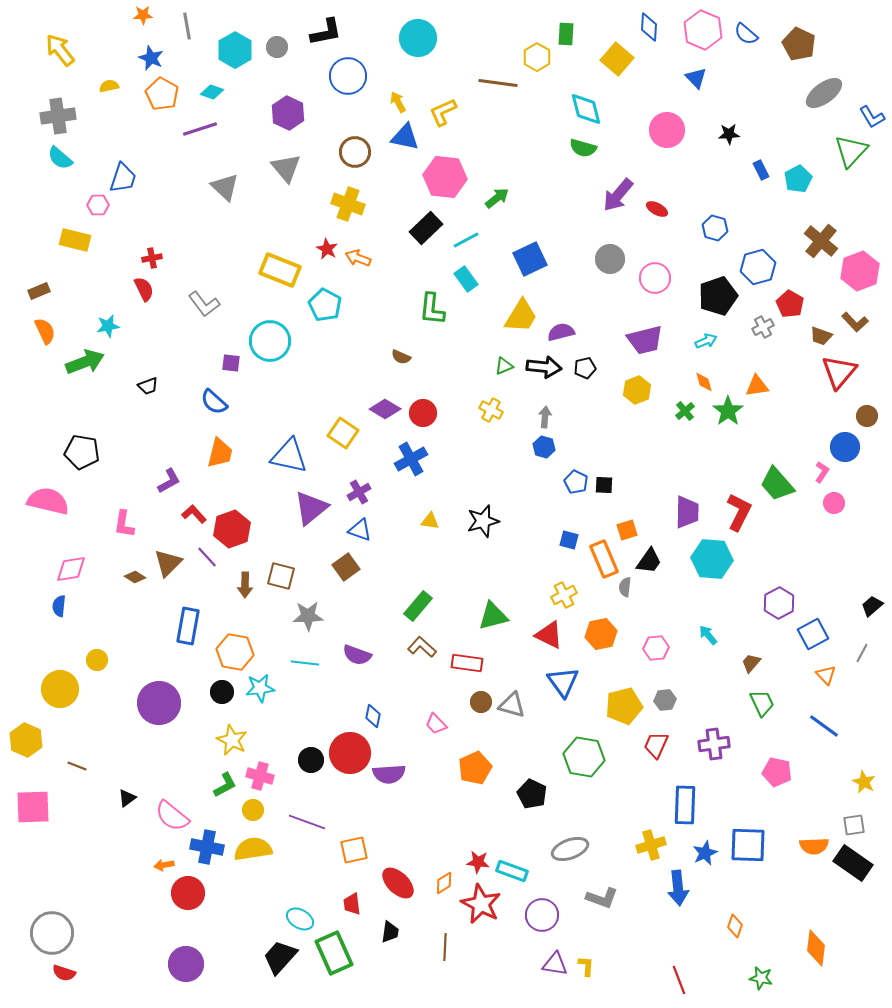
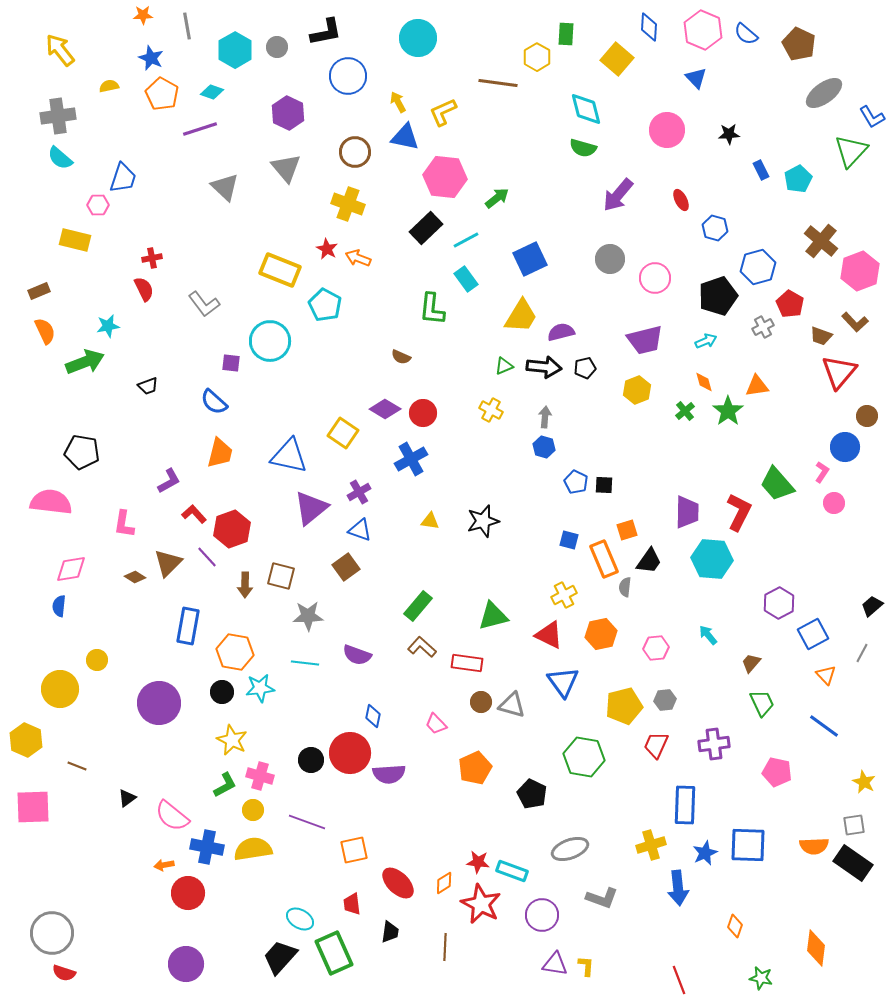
red ellipse at (657, 209): moved 24 px right, 9 px up; rotated 35 degrees clockwise
pink semicircle at (48, 501): moved 3 px right, 1 px down; rotated 6 degrees counterclockwise
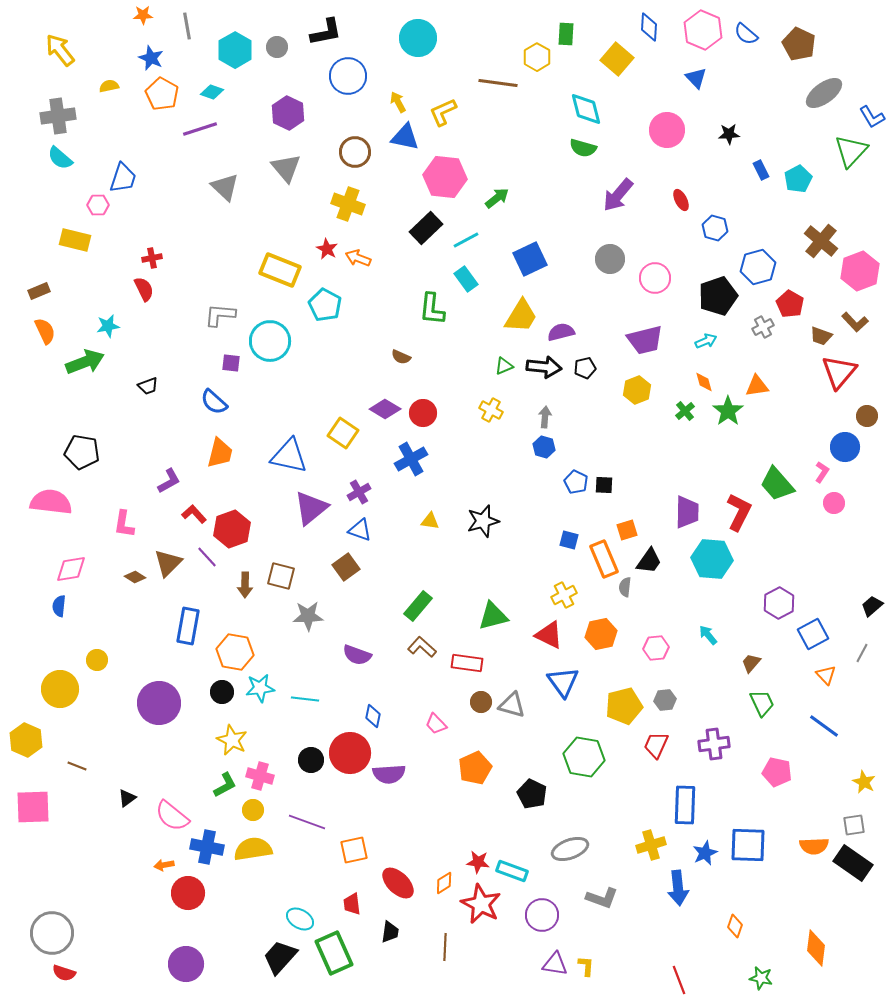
gray L-shape at (204, 304): moved 16 px right, 11 px down; rotated 132 degrees clockwise
cyan line at (305, 663): moved 36 px down
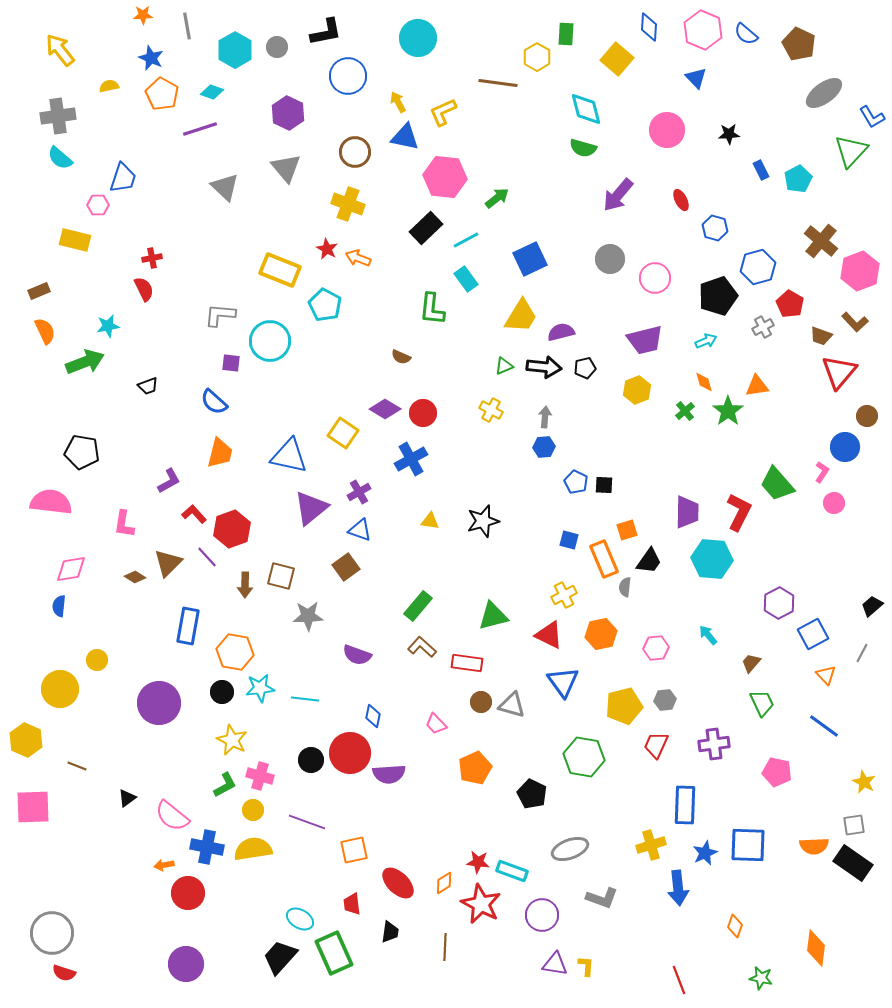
blue hexagon at (544, 447): rotated 20 degrees counterclockwise
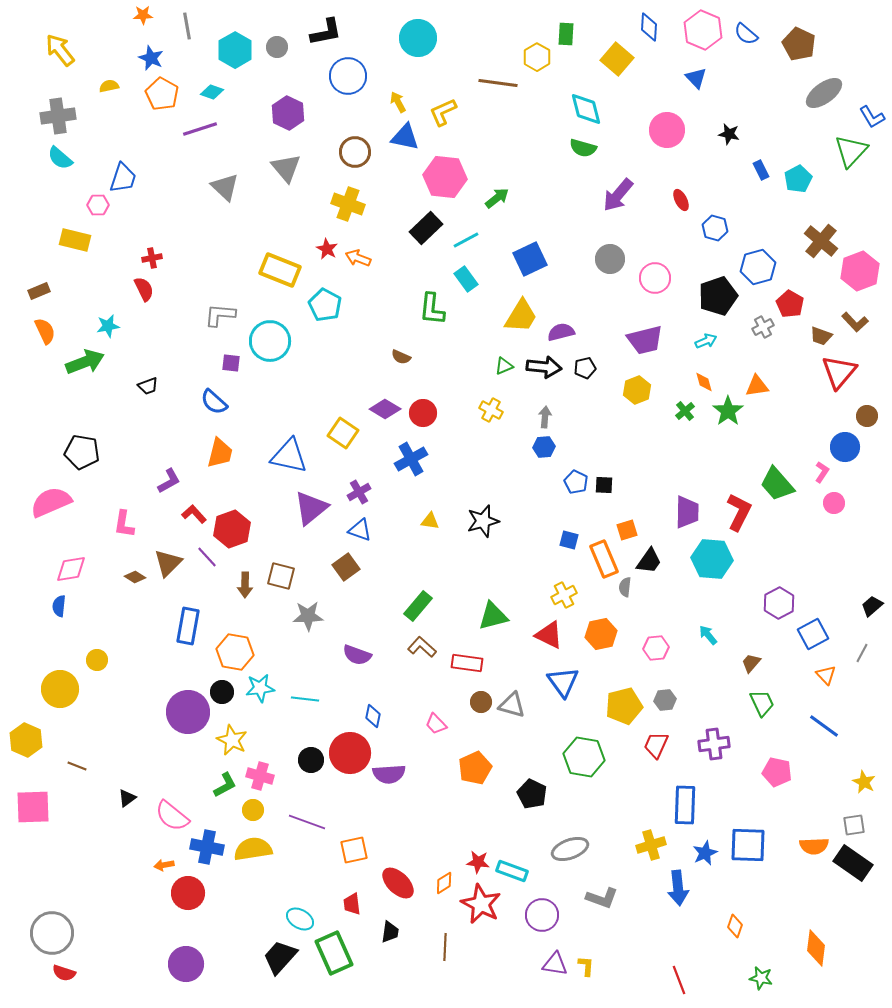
black star at (729, 134): rotated 15 degrees clockwise
pink semicircle at (51, 502): rotated 30 degrees counterclockwise
purple circle at (159, 703): moved 29 px right, 9 px down
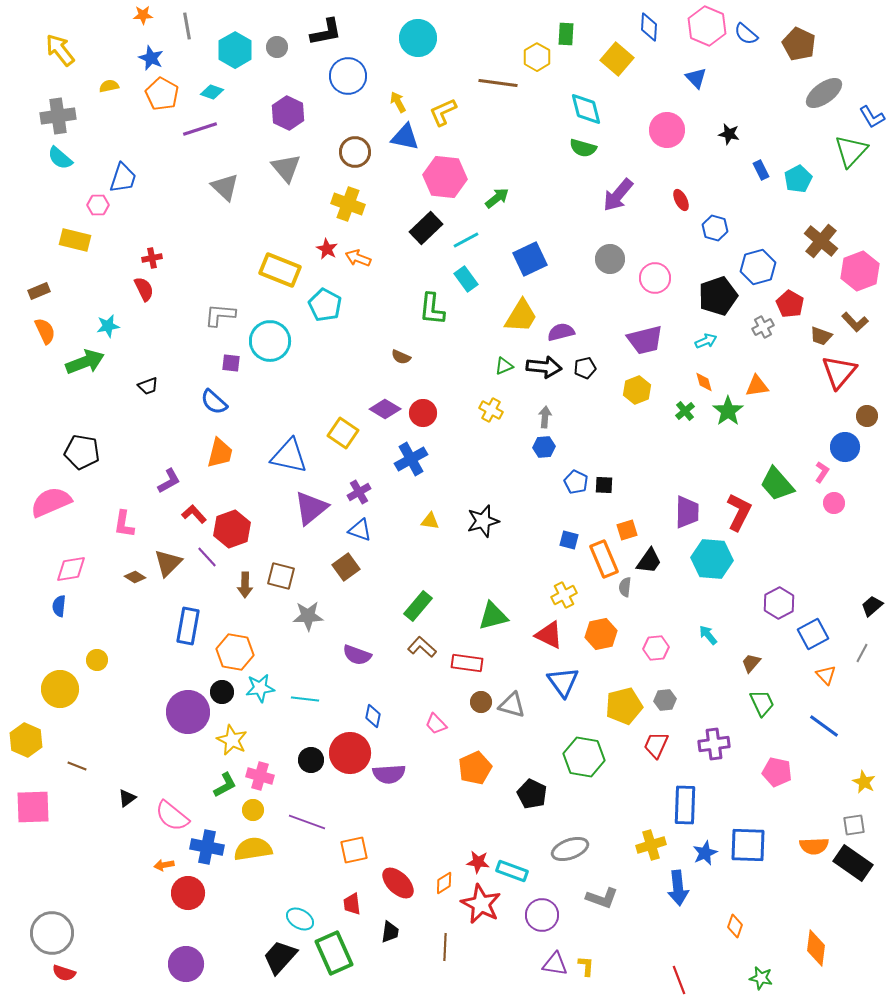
pink hexagon at (703, 30): moved 4 px right, 4 px up
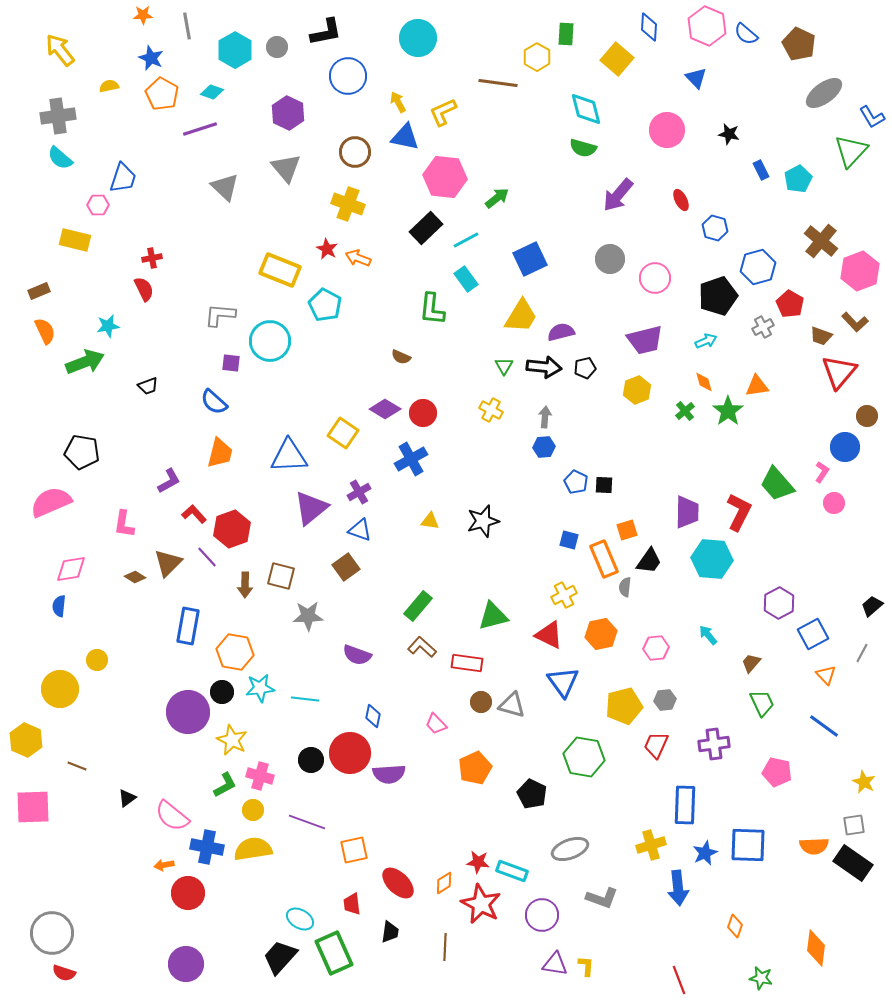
green triangle at (504, 366): rotated 36 degrees counterclockwise
blue triangle at (289, 456): rotated 15 degrees counterclockwise
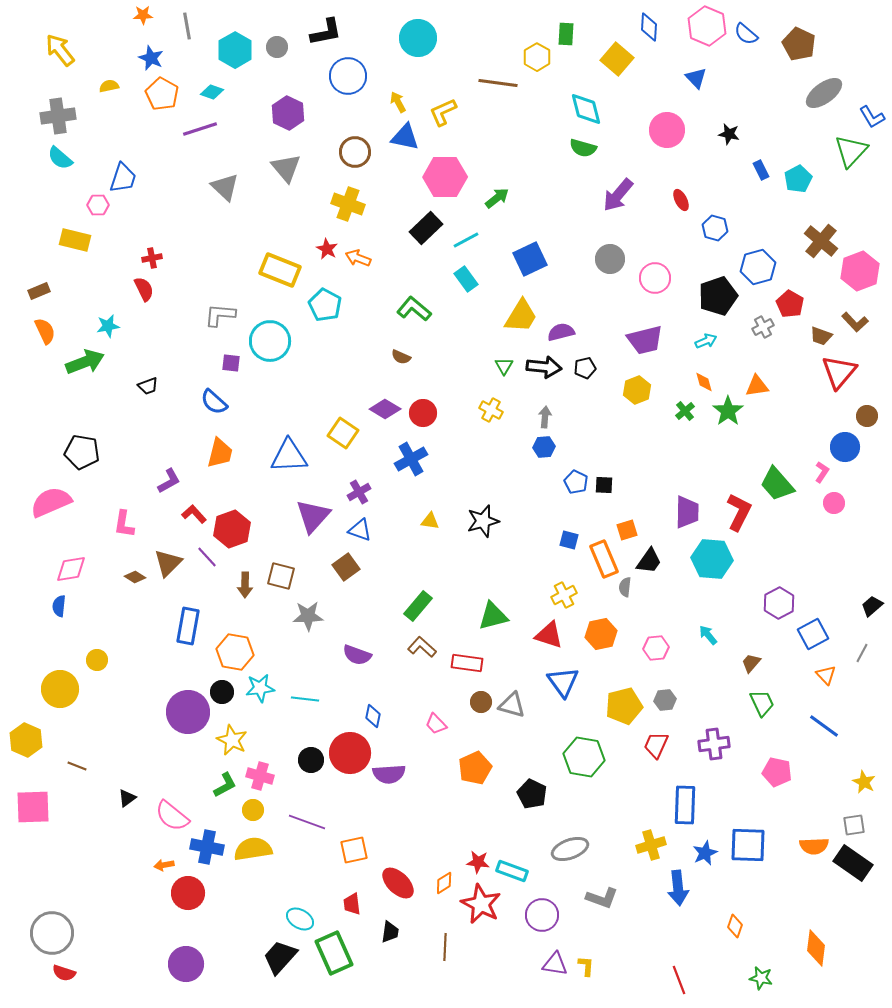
pink hexagon at (445, 177): rotated 6 degrees counterclockwise
green L-shape at (432, 309): moved 18 px left; rotated 124 degrees clockwise
purple triangle at (311, 508): moved 2 px right, 8 px down; rotated 9 degrees counterclockwise
red triangle at (549, 635): rotated 8 degrees counterclockwise
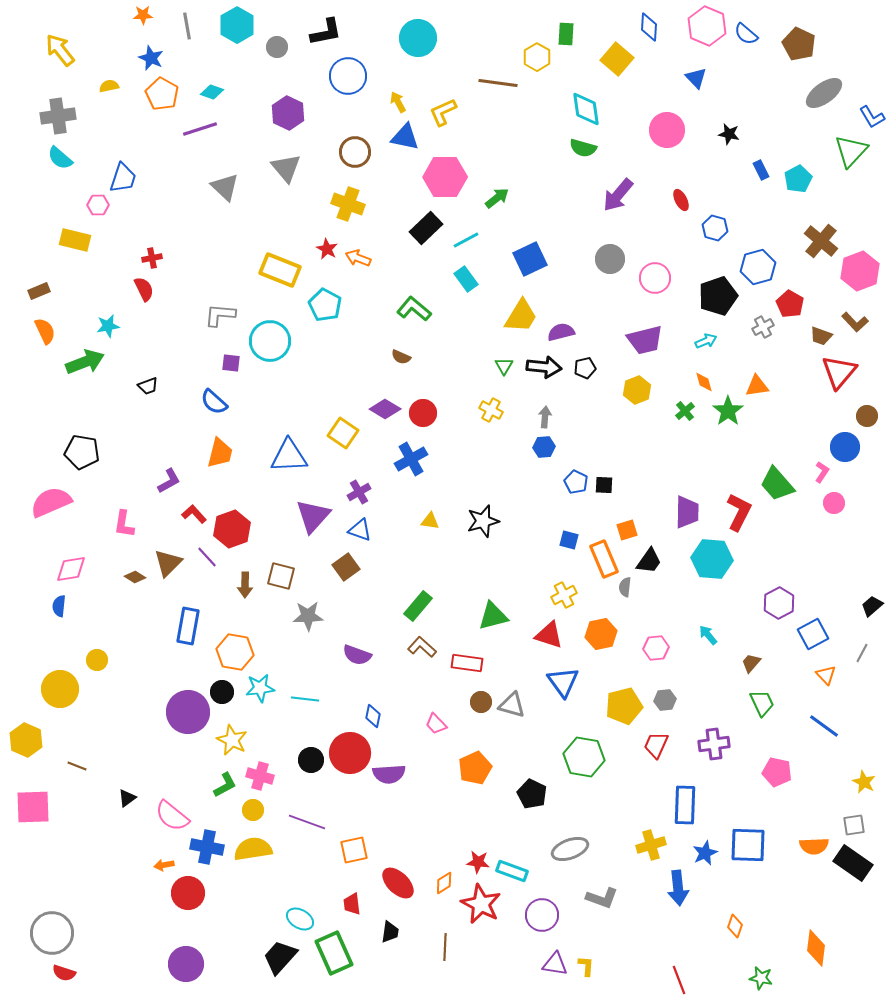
cyan hexagon at (235, 50): moved 2 px right, 25 px up
cyan diamond at (586, 109): rotated 6 degrees clockwise
